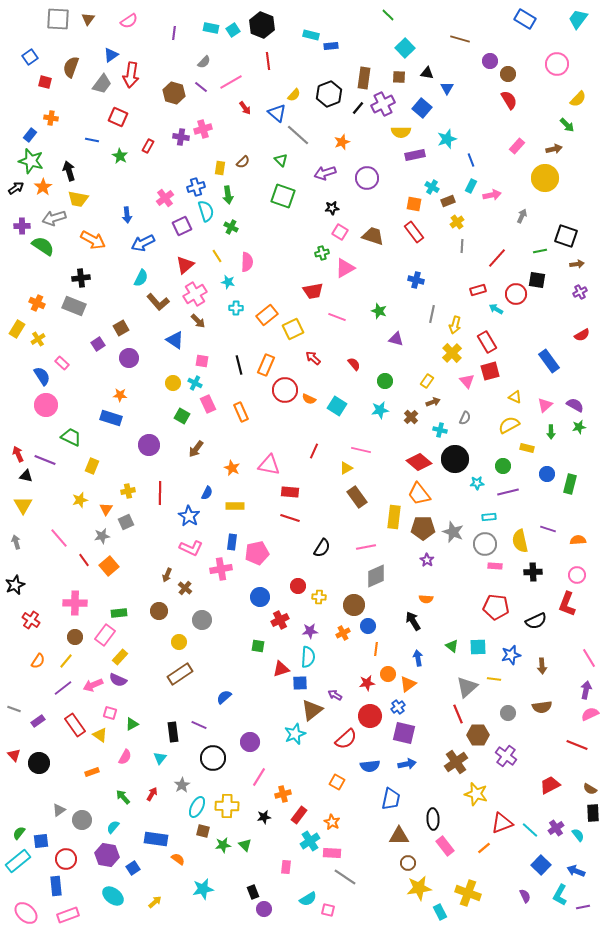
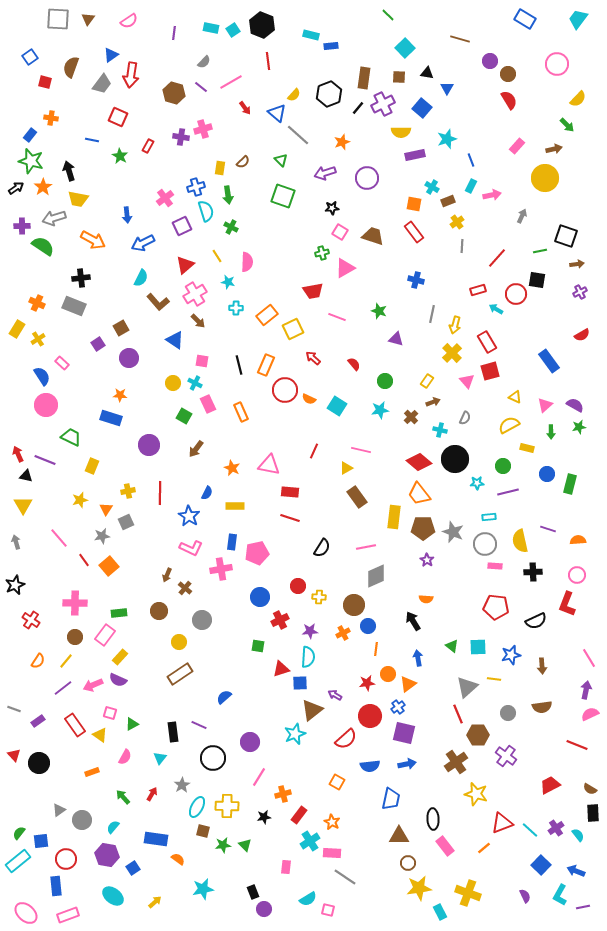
green square at (182, 416): moved 2 px right
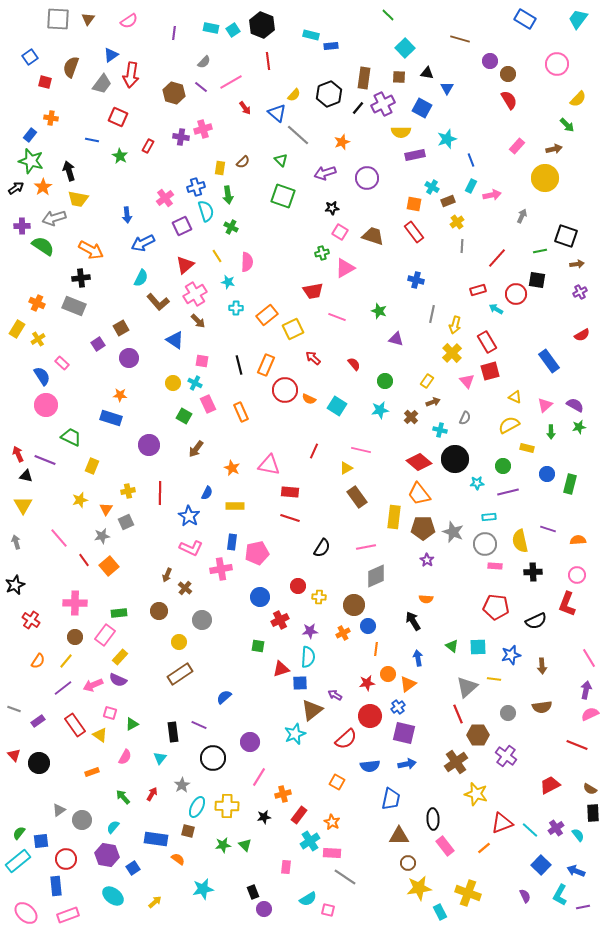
blue square at (422, 108): rotated 12 degrees counterclockwise
orange arrow at (93, 240): moved 2 px left, 10 px down
brown square at (203, 831): moved 15 px left
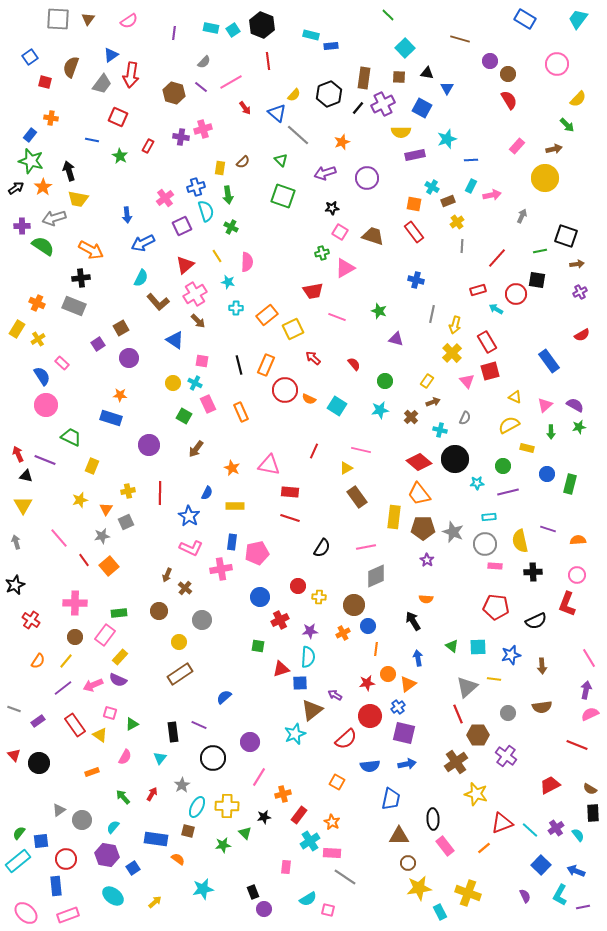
blue line at (471, 160): rotated 72 degrees counterclockwise
green triangle at (245, 845): moved 12 px up
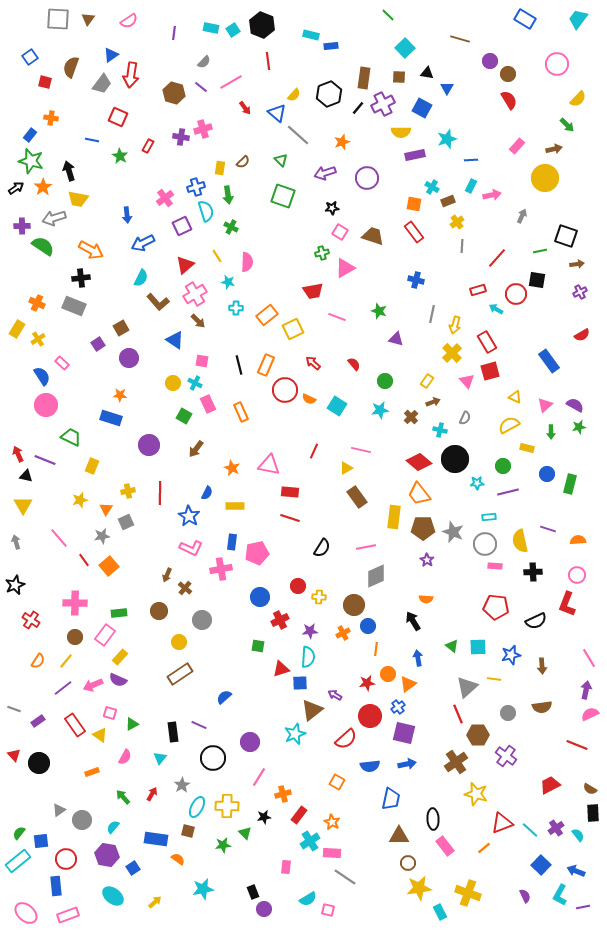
red arrow at (313, 358): moved 5 px down
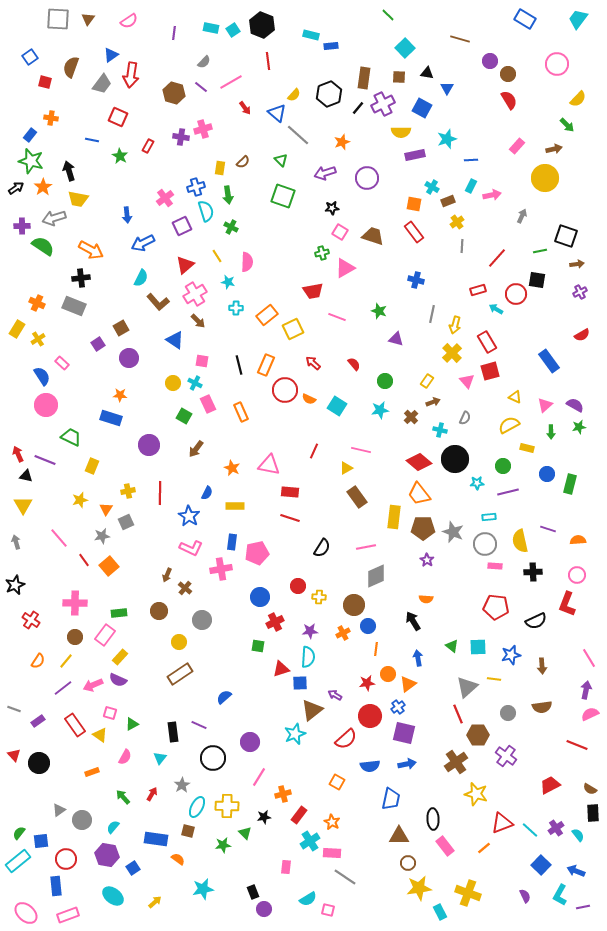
red cross at (280, 620): moved 5 px left, 2 px down
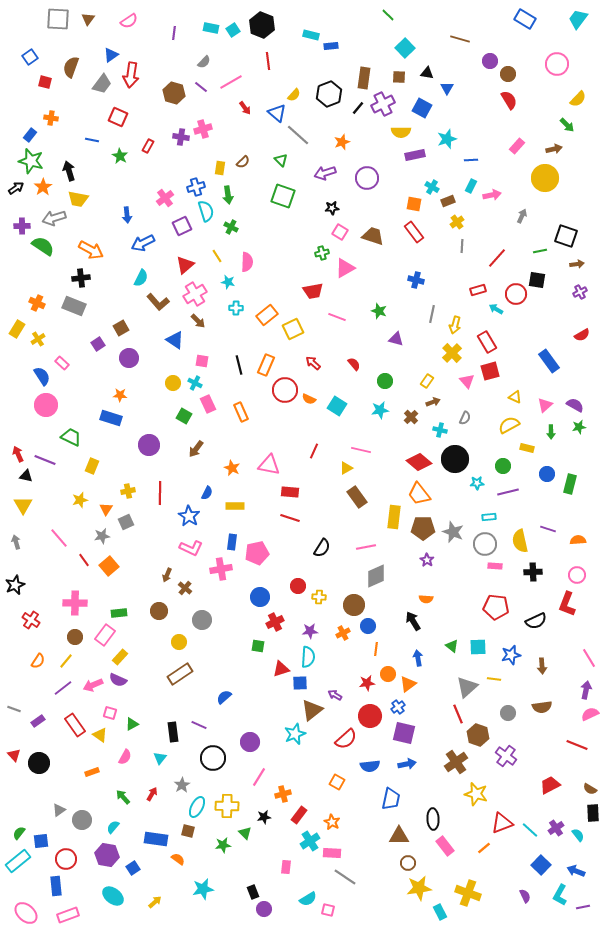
brown hexagon at (478, 735): rotated 20 degrees clockwise
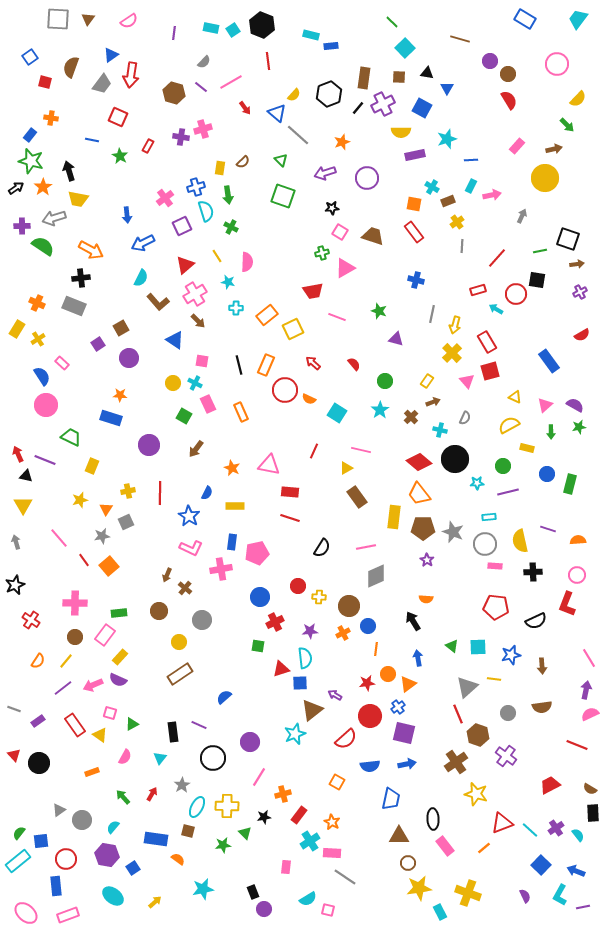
green line at (388, 15): moved 4 px right, 7 px down
black square at (566, 236): moved 2 px right, 3 px down
cyan square at (337, 406): moved 7 px down
cyan star at (380, 410): rotated 24 degrees counterclockwise
brown circle at (354, 605): moved 5 px left, 1 px down
cyan semicircle at (308, 657): moved 3 px left, 1 px down; rotated 10 degrees counterclockwise
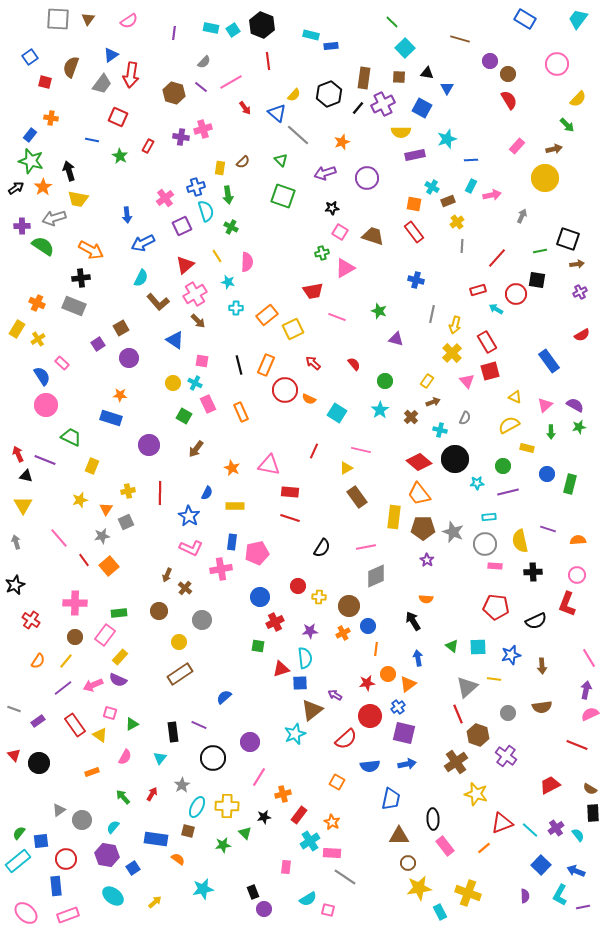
purple semicircle at (525, 896): rotated 24 degrees clockwise
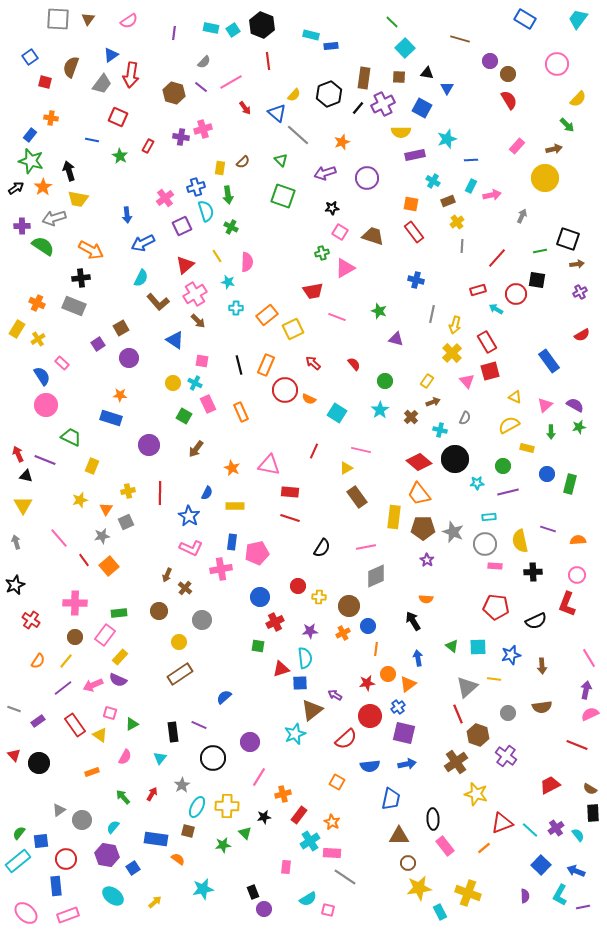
cyan cross at (432, 187): moved 1 px right, 6 px up
orange square at (414, 204): moved 3 px left
